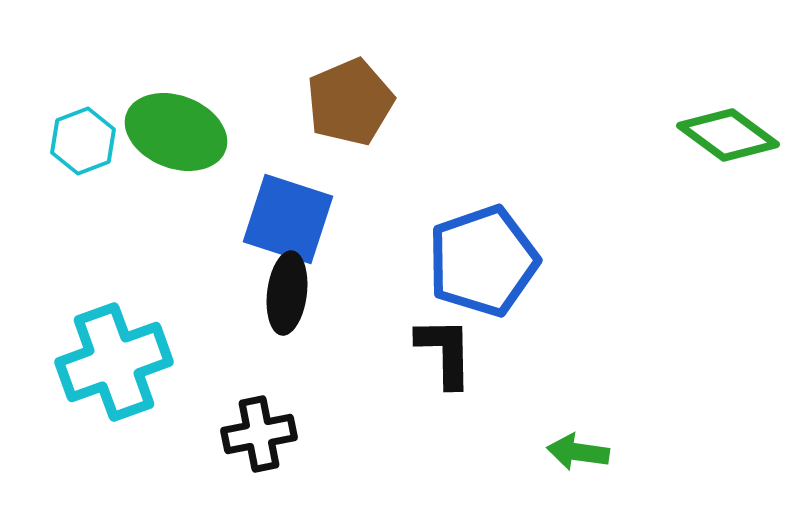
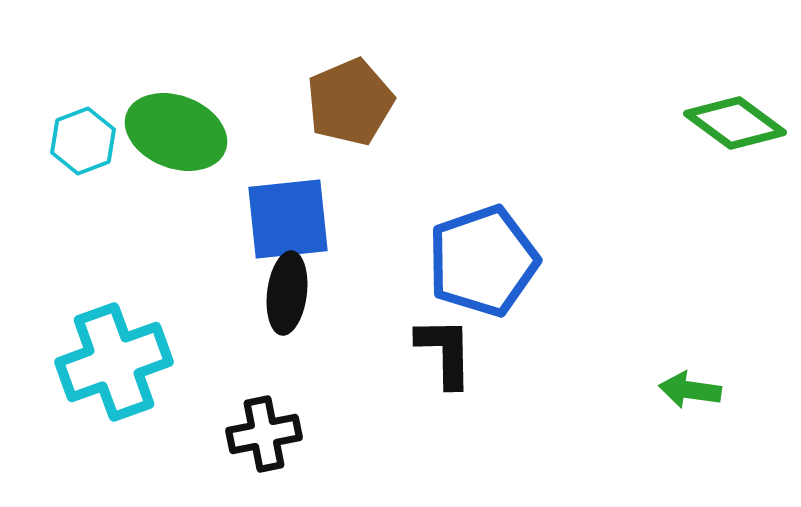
green diamond: moved 7 px right, 12 px up
blue square: rotated 24 degrees counterclockwise
black cross: moved 5 px right
green arrow: moved 112 px right, 62 px up
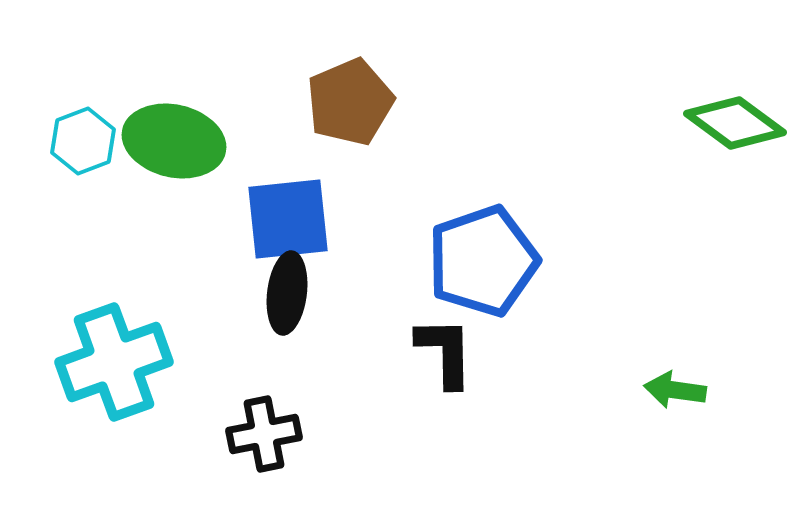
green ellipse: moved 2 px left, 9 px down; rotated 8 degrees counterclockwise
green arrow: moved 15 px left
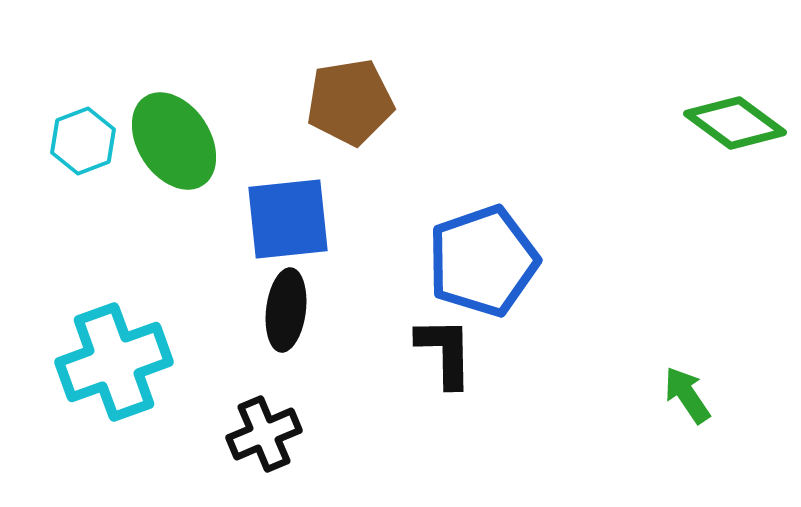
brown pentagon: rotated 14 degrees clockwise
green ellipse: rotated 44 degrees clockwise
black ellipse: moved 1 px left, 17 px down
green arrow: moved 12 px right, 5 px down; rotated 48 degrees clockwise
black cross: rotated 12 degrees counterclockwise
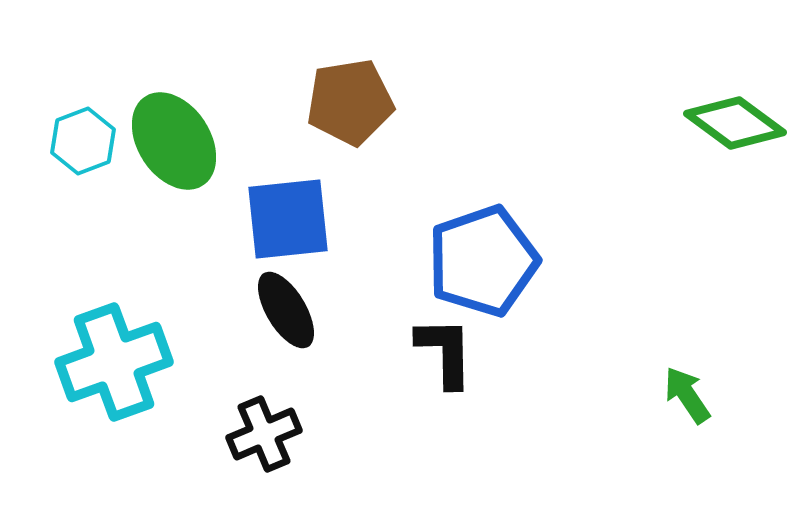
black ellipse: rotated 38 degrees counterclockwise
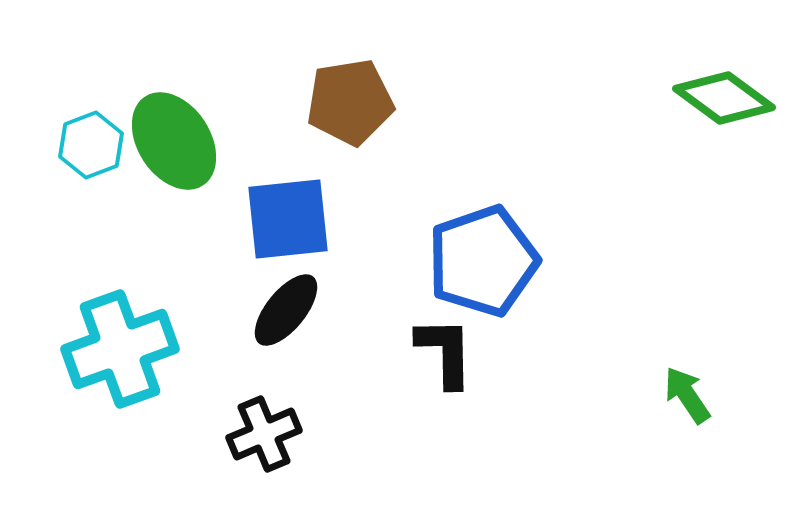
green diamond: moved 11 px left, 25 px up
cyan hexagon: moved 8 px right, 4 px down
black ellipse: rotated 70 degrees clockwise
cyan cross: moved 6 px right, 13 px up
